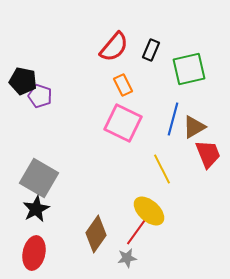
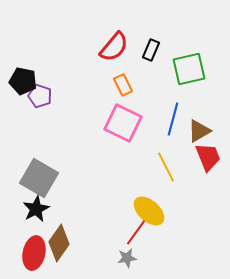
brown triangle: moved 5 px right, 4 px down
red trapezoid: moved 3 px down
yellow line: moved 4 px right, 2 px up
brown diamond: moved 37 px left, 9 px down
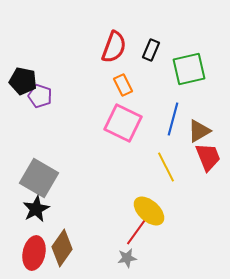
red semicircle: rotated 20 degrees counterclockwise
brown diamond: moved 3 px right, 5 px down
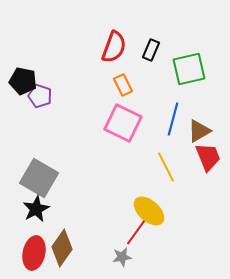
gray star: moved 5 px left, 1 px up
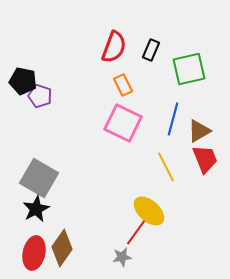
red trapezoid: moved 3 px left, 2 px down
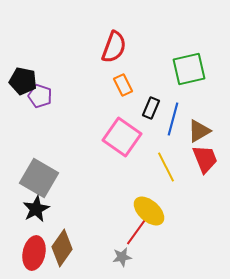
black rectangle: moved 58 px down
pink square: moved 1 px left, 14 px down; rotated 9 degrees clockwise
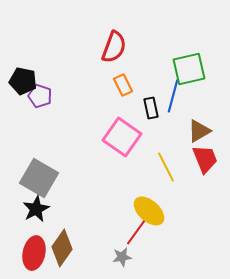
black rectangle: rotated 35 degrees counterclockwise
blue line: moved 23 px up
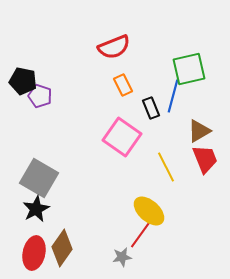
red semicircle: rotated 48 degrees clockwise
black rectangle: rotated 10 degrees counterclockwise
red line: moved 4 px right, 3 px down
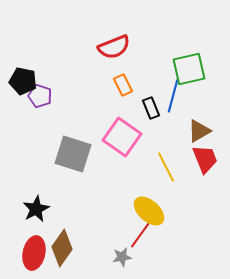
gray square: moved 34 px right, 24 px up; rotated 12 degrees counterclockwise
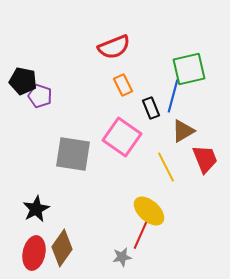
brown triangle: moved 16 px left
gray square: rotated 9 degrees counterclockwise
red line: rotated 12 degrees counterclockwise
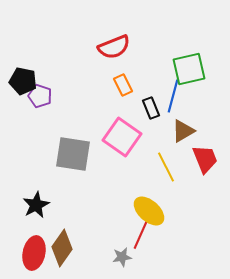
black star: moved 4 px up
